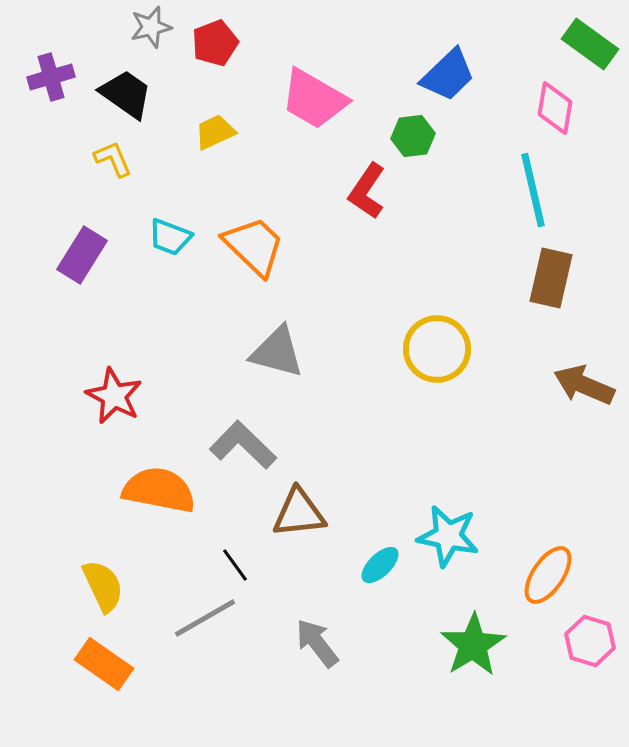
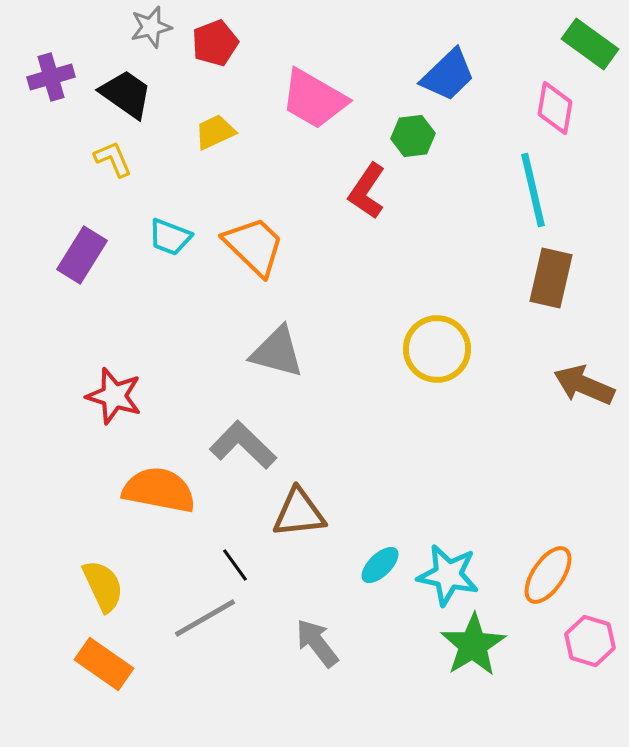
red star: rotated 10 degrees counterclockwise
cyan star: moved 39 px down
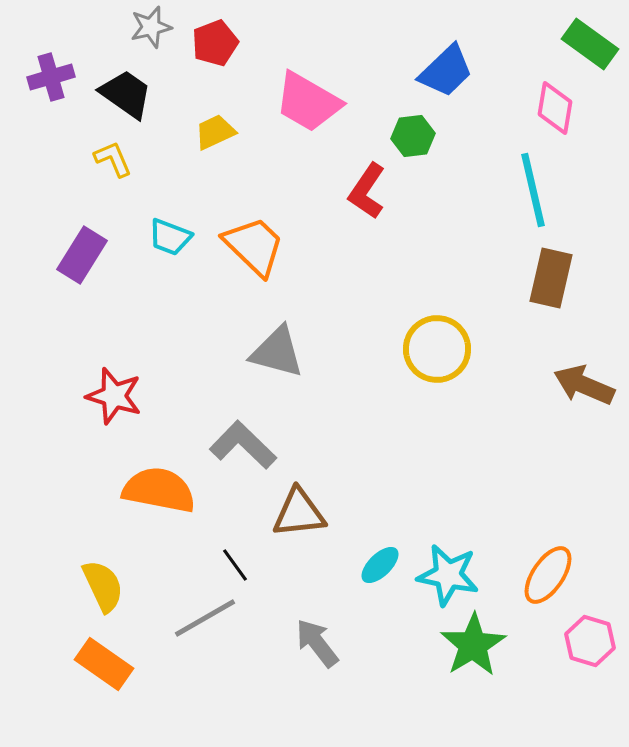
blue trapezoid: moved 2 px left, 4 px up
pink trapezoid: moved 6 px left, 3 px down
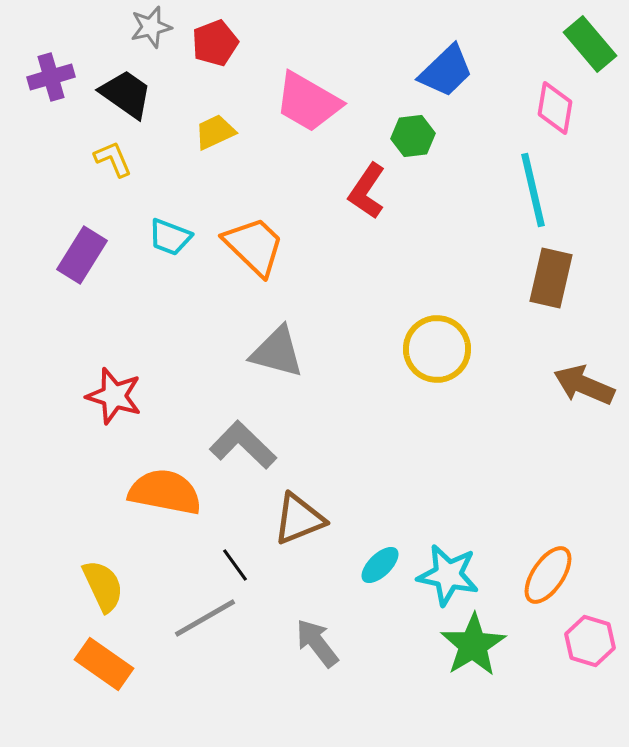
green rectangle: rotated 14 degrees clockwise
orange semicircle: moved 6 px right, 2 px down
brown triangle: moved 6 px down; rotated 16 degrees counterclockwise
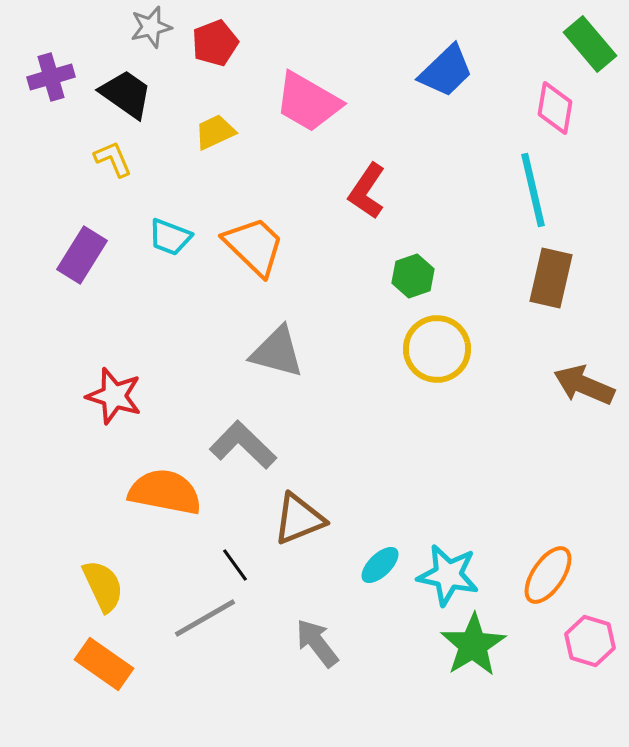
green hexagon: moved 140 px down; rotated 12 degrees counterclockwise
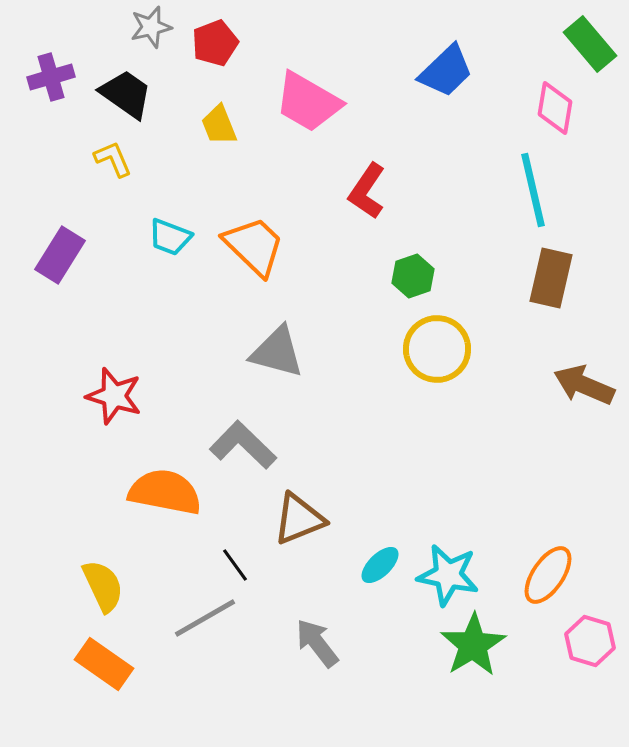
yellow trapezoid: moved 4 px right, 7 px up; rotated 87 degrees counterclockwise
purple rectangle: moved 22 px left
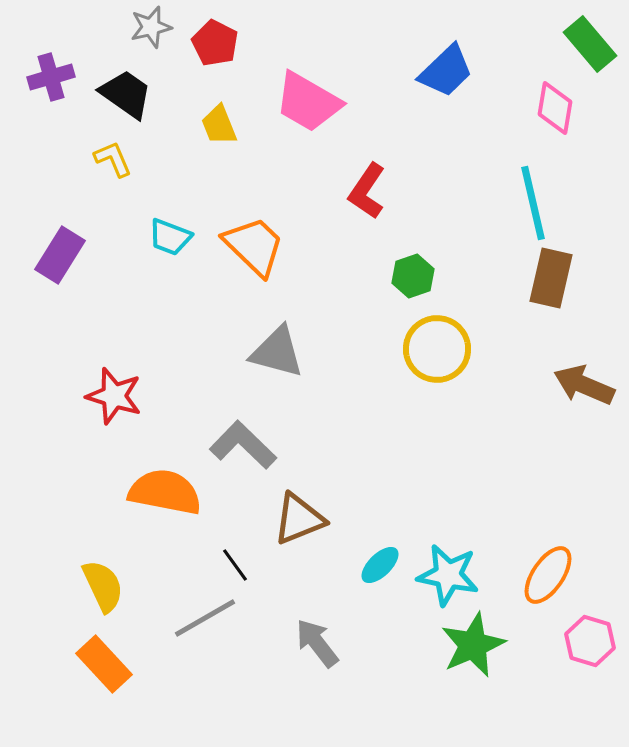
red pentagon: rotated 24 degrees counterclockwise
cyan line: moved 13 px down
green star: rotated 8 degrees clockwise
orange rectangle: rotated 12 degrees clockwise
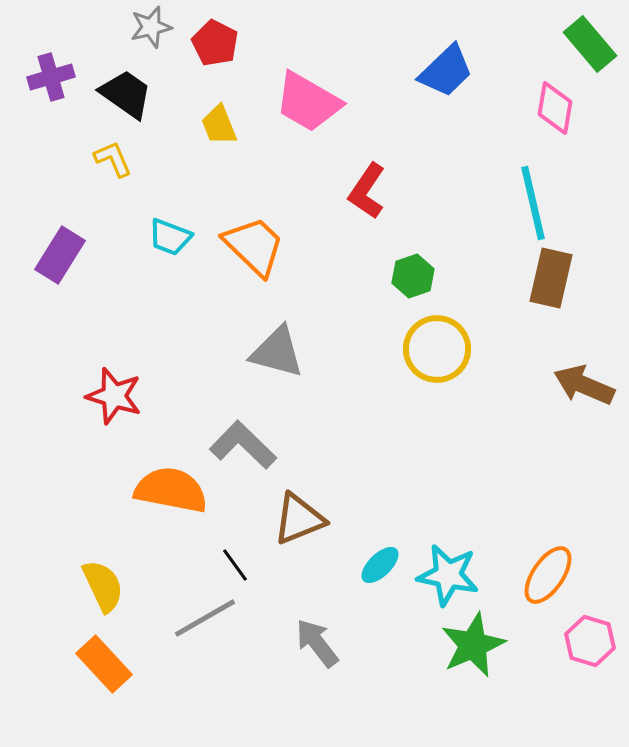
orange semicircle: moved 6 px right, 2 px up
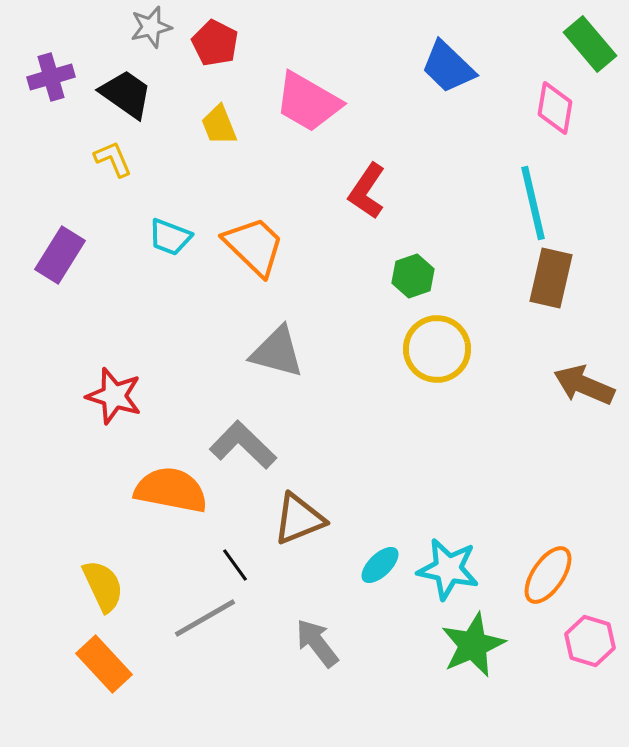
blue trapezoid: moved 2 px right, 4 px up; rotated 88 degrees clockwise
cyan star: moved 6 px up
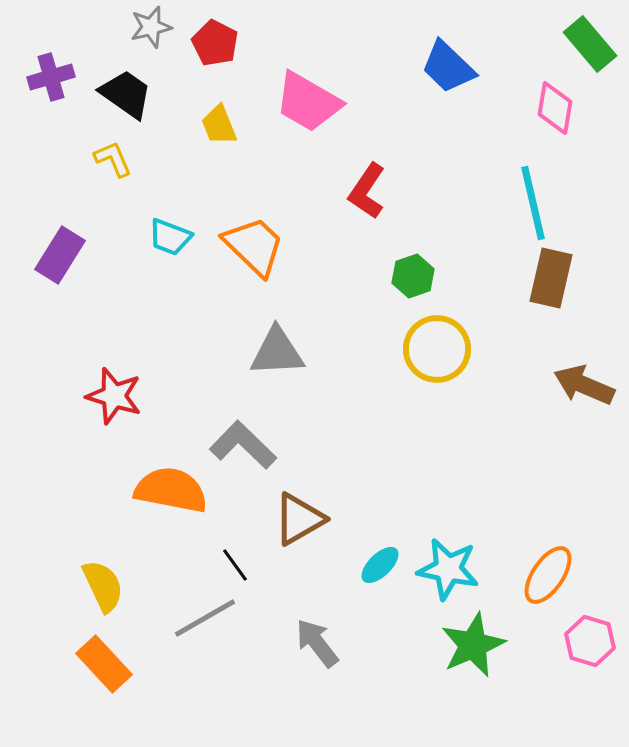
gray triangle: rotated 18 degrees counterclockwise
brown triangle: rotated 8 degrees counterclockwise
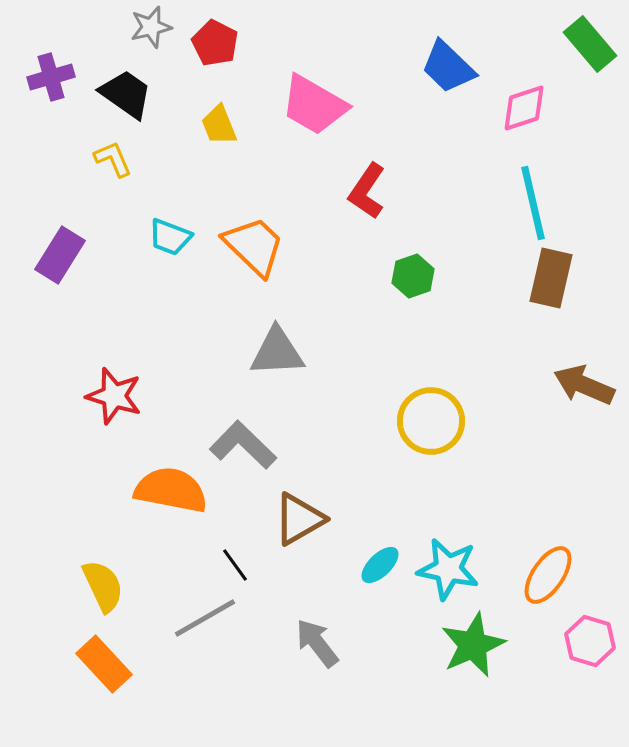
pink trapezoid: moved 6 px right, 3 px down
pink diamond: moved 31 px left; rotated 62 degrees clockwise
yellow circle: moved 6 px left, 72 px down
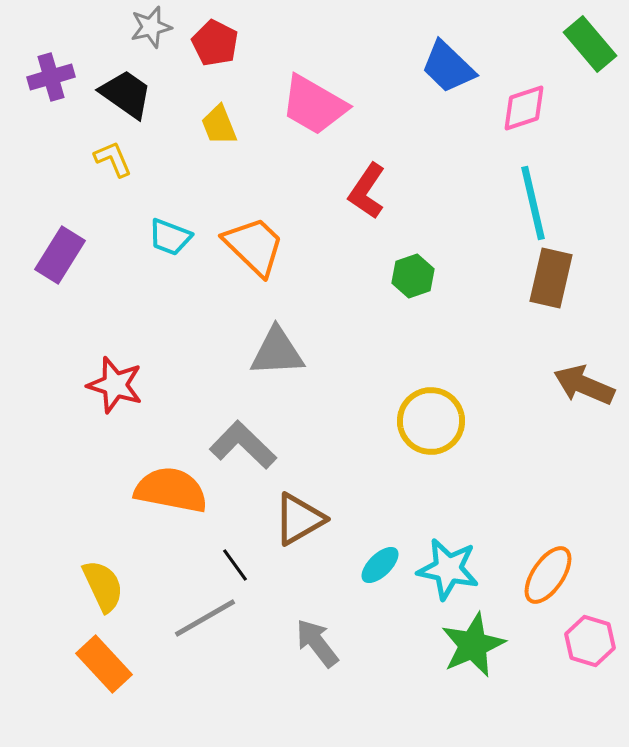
red star: moved 1 px right, 11 px up
